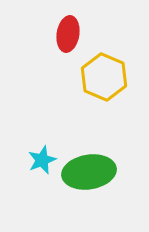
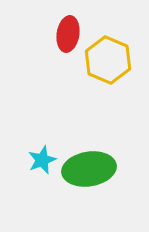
yellow hexagon: moved 4 px right, 17 px up
green ellipse: moved 3 px up
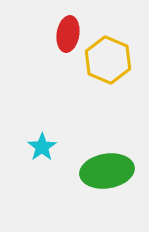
cyan star: moved 13 px up; rotated 12 degrees counterclockwise
green ellipse: moved 18 px right, 2 px down
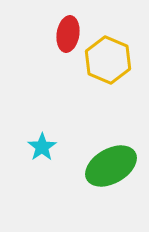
green ellipse: moved 4 px right, 5 px up; rotated 21 degrees counterclockwise
